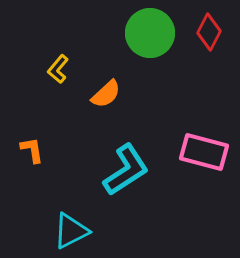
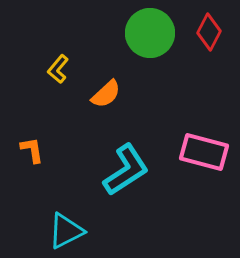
cyan triangle: moved 5 px left
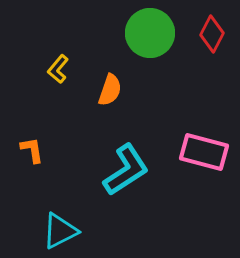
red diamond: moved 3 px right, 2 px down
orange semicircle: moved 4 px right, 4 px up; rotated 28 degrees counterclockwise
cyan triangle: moved 6 px left
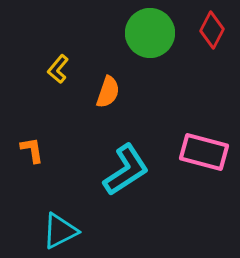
red diamond: moved 4 px up
orange semicircle: moved 2 px left, 2 px down
